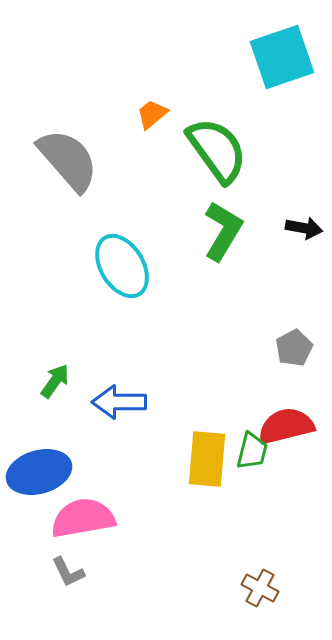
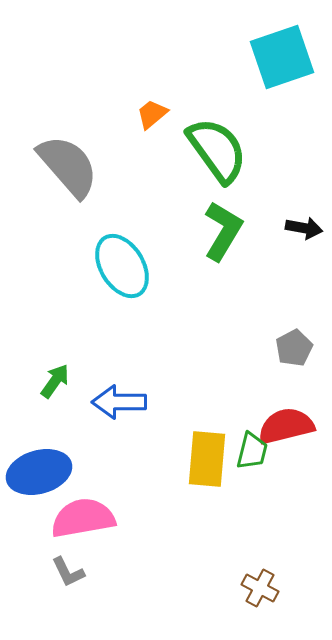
gray semicircle: moved 6 px down
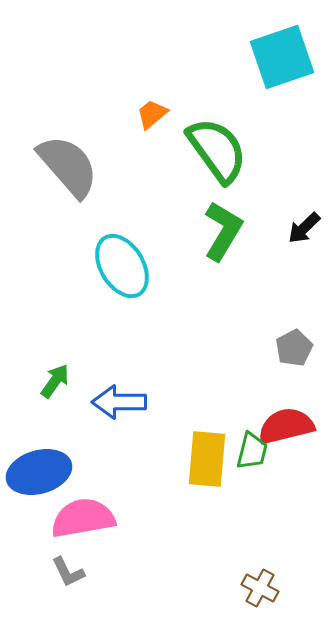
black arrow: rotated 126 degrees clockwise
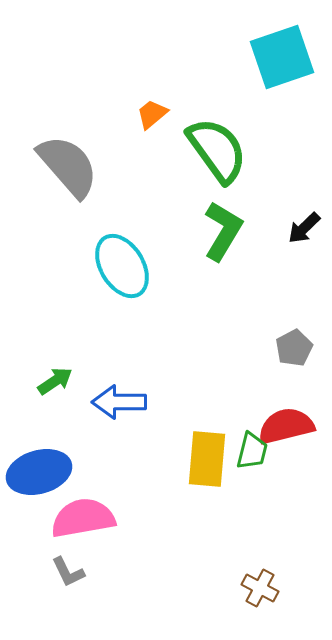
green arrow: rotated 21 degrees clockwise
